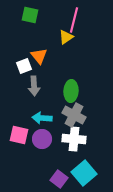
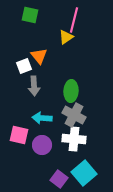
purple circle: moved 6 px down
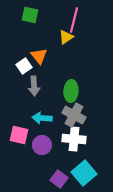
white square: rotated 14 degrees counterclockwise
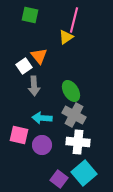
green ellipse: rotated 35 degrees counterclockwise
white cross: moved 4 px right, 3 px down
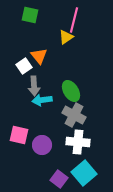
cyan arrow: moved 18 px up; rotated 12 degrees counterclockwise
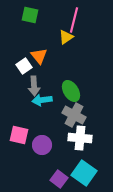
white cross: moved 2 px right, 4 px up
cyan square: rotated 15 degrees counterclockwise
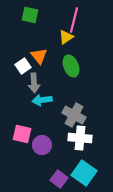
white square: moved 1 px left
gray arrow: moved 3 px up
green ellipse: moved 25 px up; rotated 10 degrees clockwise
pink square: moved 3 px right, 1 px up
